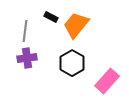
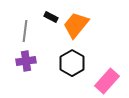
purple cross: moved 1 px left, 3 px down
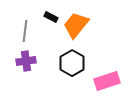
pink rectangle: rotated 30 degrees clockwise
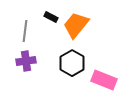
pink rectangle: moved 3 px left, 1 px up; rotated 40 degrees clockwise
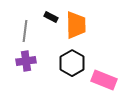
orange trapezoid: rotated 140 degrees clockwise
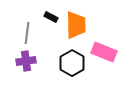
gray line: moved 2 px right, 2 px down
pink rectangle: moved 28 px up
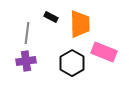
orange trapezoid: moved 4 px right, 1 px up
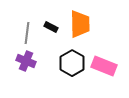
black rectangle: moved 10 px down
pink rectangle: moved 14 px down
purple cross: rotated 30 degrees clockwise
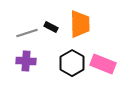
gray line: rotated 65 degrees clockwise
purple cross: rotated 18 degrees counterclockwise
pink rectangle: moved 1 px left, 2 px up
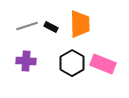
gray line: moved 7 px up
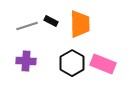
black rectangle: moved 6 px up
